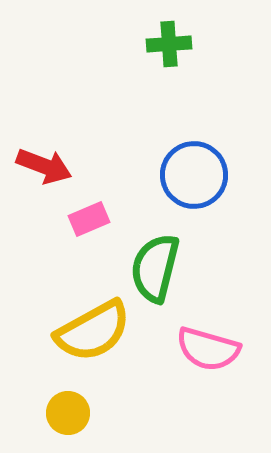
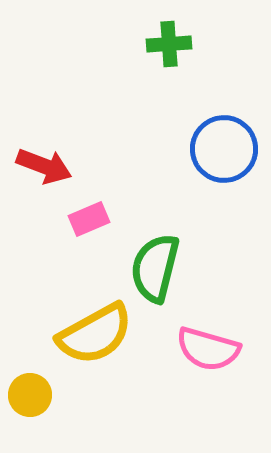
blue circle: moved 30 px right, 26 px up
yellow semicircle: moved 2 px right, 3 px down
yellow circle: moved 38 px left, 18 px up
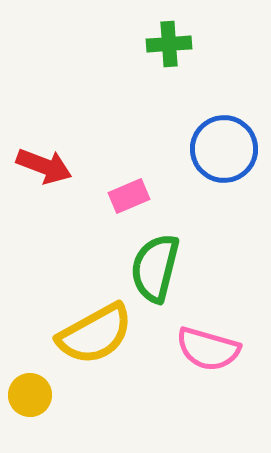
pink rectangle: moved 40 px right, 23 px up
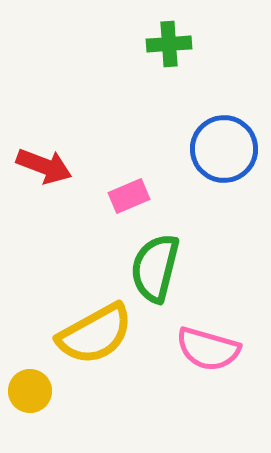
yellow circle: moved 4 px up
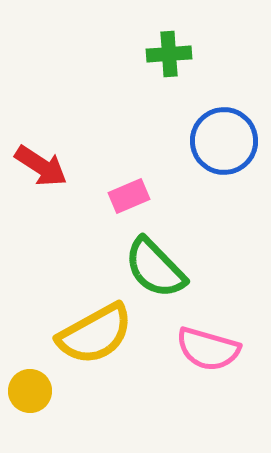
green cross: moved 10 px down
blue circle: moved 8 px up
red arrow: moved 3 px left; rotated 12 degrees clockwise
green semicircle: rotated 58 degrees counterclockwise
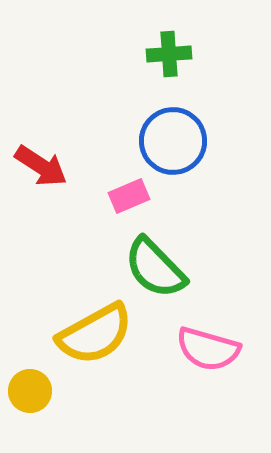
blue circle: moved 51 px left
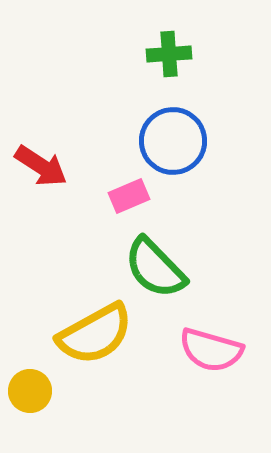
pink semicircle: moved 3 px right, 1 px down
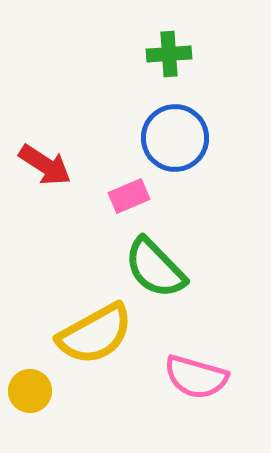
blue circle: moved 2 px right, 3 px up
red arrow: moved 4 px right, 1 px up
pink semicircle: moved 15 px left, 27 px down
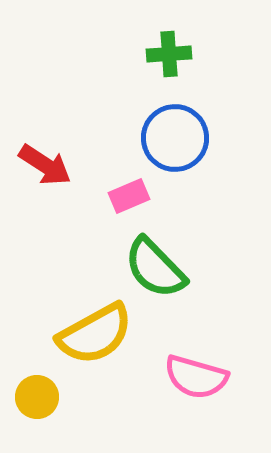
yellow circle: moved 7 px right, 6 px down
